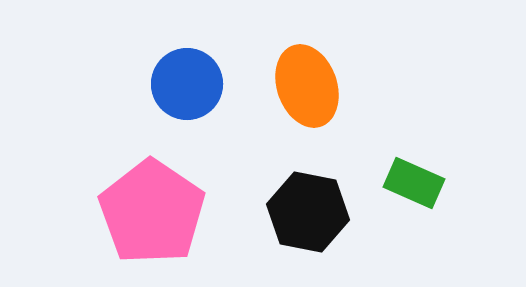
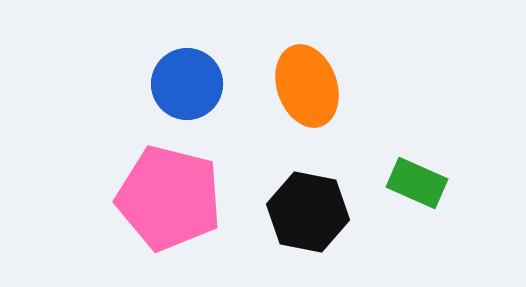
green rectangle: moved 3 px right
pink pentagon: moved 17 px right, 14 px up; rotated 20 degrees counterclockwise
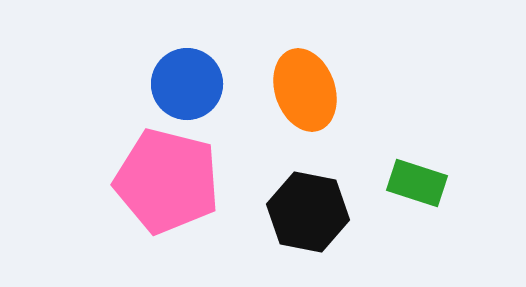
orange ellipse: moved 2 px left, 4 px down
green rectangle: rotated 6 degrees counterclockwise
pink pentagon: moved 2 px left, 17 px up
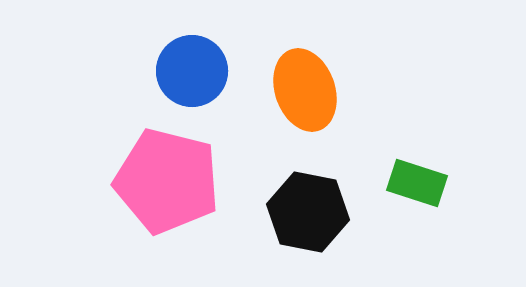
blue circle: moved 5 px right, 13 px up
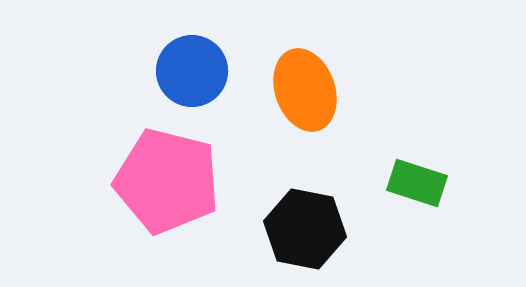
black hexagon: moved 3 px left, 17 px down
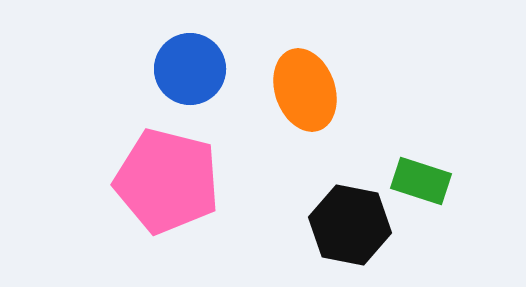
blue circle: moved 2 px left, 2 px up
green rectangle: moved 4 px right, 2 px up
black hexagon: moved 45 px right, 4 px up
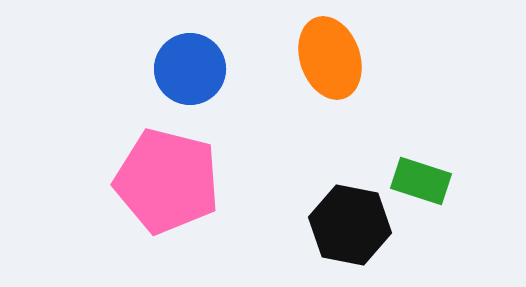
orange ellipse: moved 25 px right, 32 px up
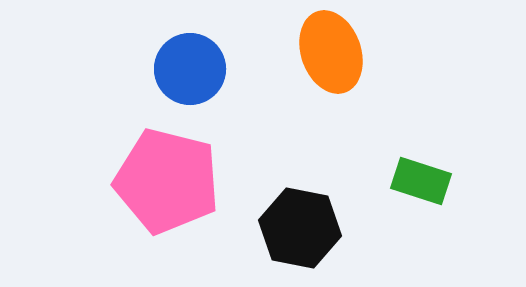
orange ellipse: moved 1 px right, 6 px up
black hexagon: moved 50 px left, 3 px down
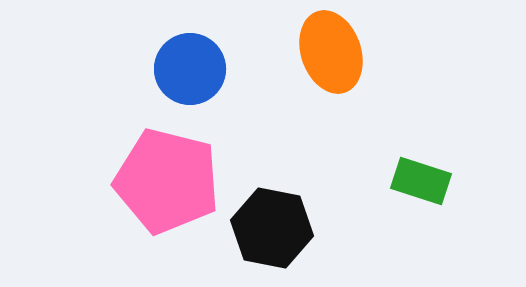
black hexagon: moved 28 px left
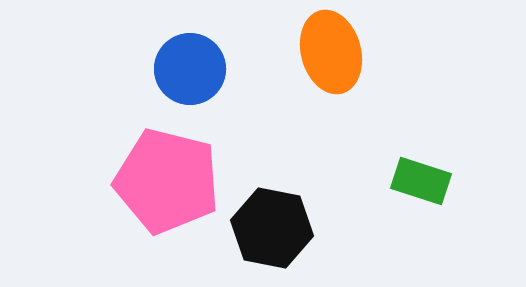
orange ellipse: rotated 4 degrees clockwise
